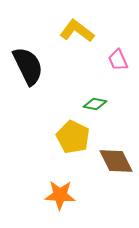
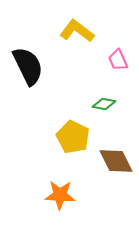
green diamond: moved 9 px right
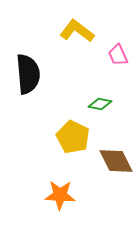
pink trapezoid: moved 5 px up
black semicircle: moved 8 px down; rotated 21 degrees clockwise
green diamond: moved 4 px left
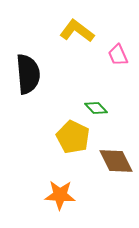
green diamond: moved 4 px left, 4 px down; rotated 35 degrees clockwise
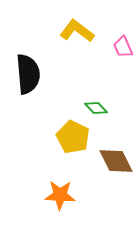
pink trapezoid: moved 5 px right, 8 px up
